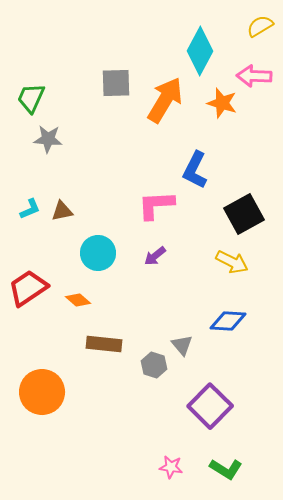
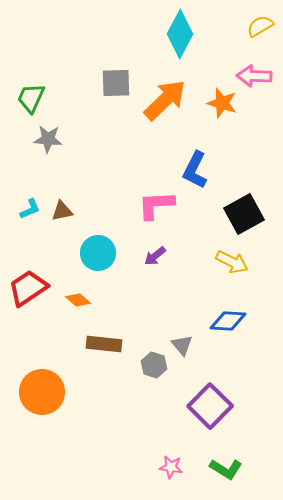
cyan diamond: moved 20 px left, 17 px up
orange arrow: rotated 15 degrees clockwise
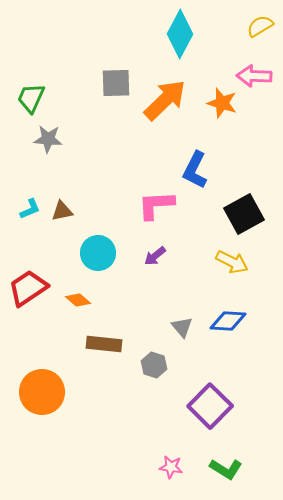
gray triangle: moved 18 px up
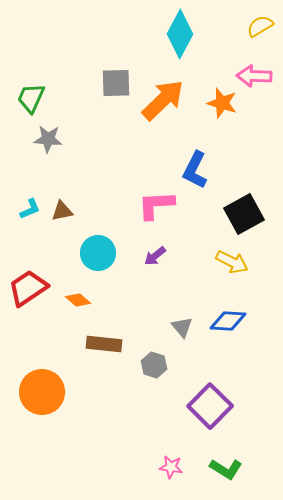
orange arrow: moved 2 px left
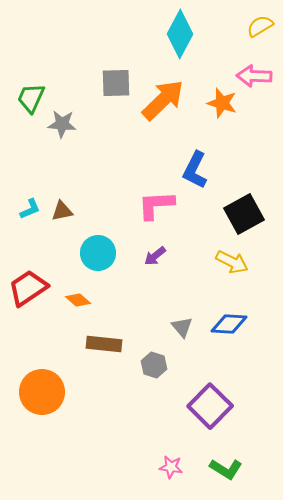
gray star: moved 14 px right, 15 px up
blue diamond: moved 1 px right, 3 px down
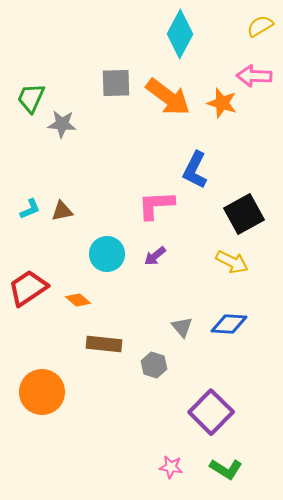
orange arrow: moved 5 px right, 3 px up; rotated 81 degrees clockwise
cyan circle: moved 9 px right, 1 px down
purple square: moved 1 px right, 6 px down
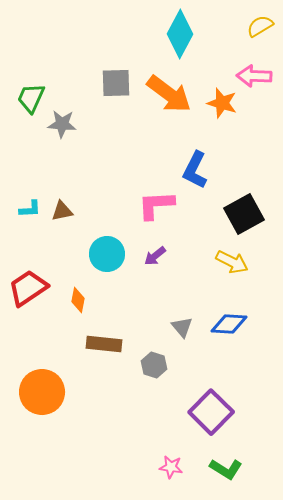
orange arrow: moved 1 px right, 3 px up
cyan L-shape: rotated 20 degrees clockwise
orange diamond: rotated 60 degrees clockwise
